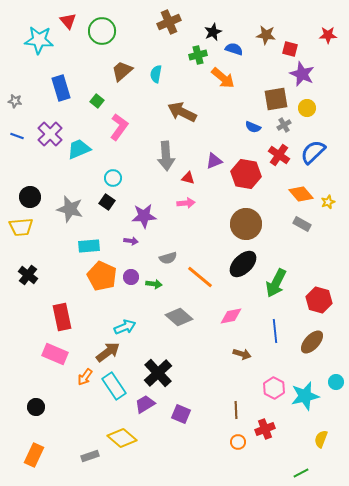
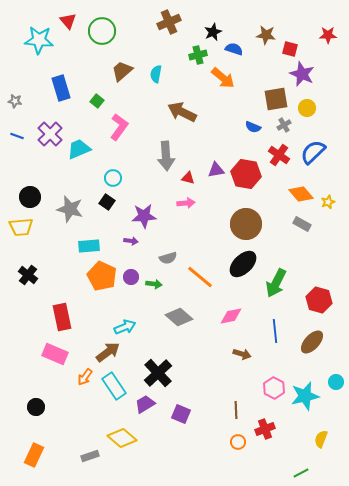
purple triangle at (214, 161): moved 2 px right, 9 px down; rotated 12 degrees clockwise
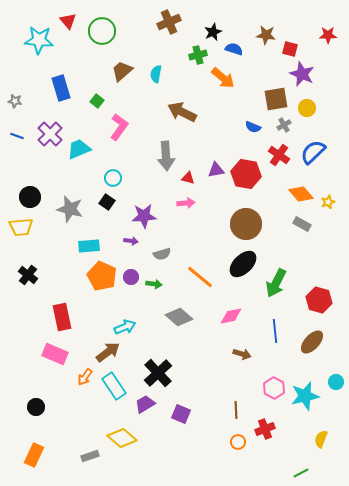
gray semicircle at (168, 258): moved 6 px left, 4 px up
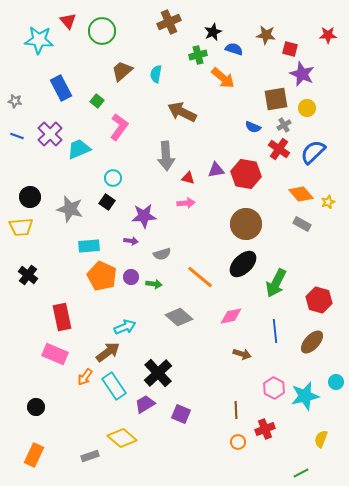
blue rectangle at (61, 88): rotated 10 degrees counterclockwise
red cross at (279, 155): moved 6 px up
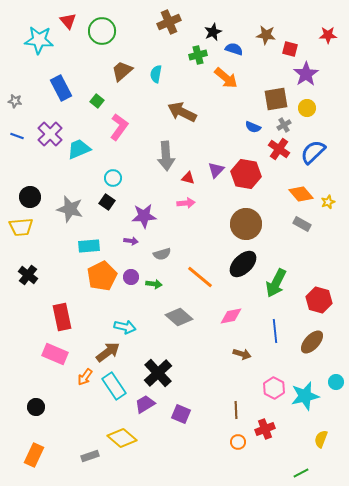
purple star at (302, 74): moved 4 px right; rotated 15 degrees clockwise
orange arrow at (223, 78): moved 3 px right
purple triangle at (216, 170): rotated 36 degrees counterclockwise
orange pentagon at (102, 276): rotated 20 degrees clockwise
cyan arrow at (125, 327): rotated 35 degrees clockwise
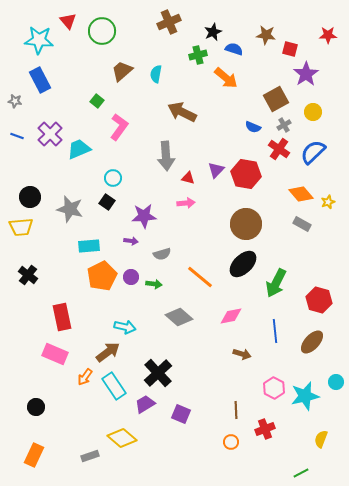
blue rectangle at (61, 88): moved 21 px left, 8 px up
brown square at (276, 99): rotated 20 degrees counterclockwise
yellow circle at (307, 108): moved 6 px right, 4 px down
orange circle at (238, 442): moved 7 px left
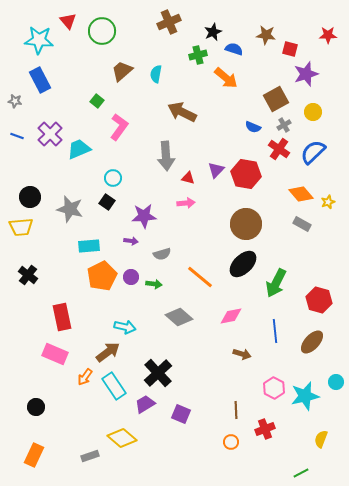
purple star at (306, 74): rotated 15 degrees clockwise
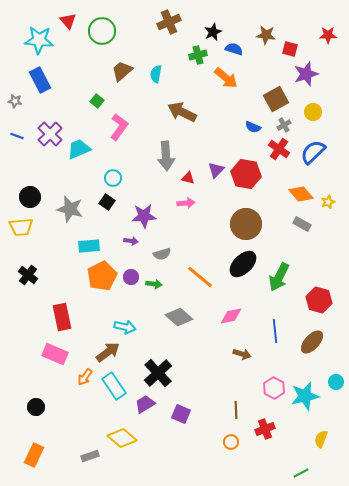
green arrow at (276, 283): moved 3 px right, 6 px up
